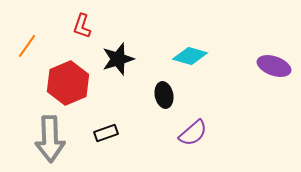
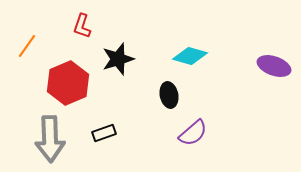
black ellipse: moved 5 px right
black rectangle: moved 2 px left
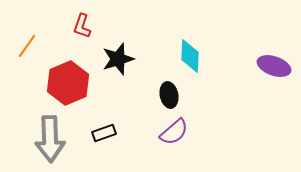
cyan diamond: rotated 76 degrees clockwise
purple semicircle: moved 19 px left, 1 px up
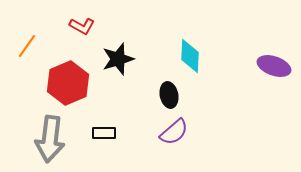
red L-shape: rotated 80 degrees counterclockwise
black rectangle: rotated 20 degrees clockwise
gray arrow: rotated 9 degrees clockwise
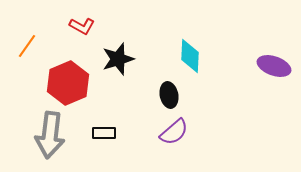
gray arrow: moved 4 px up
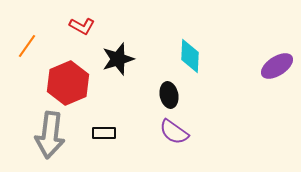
purple ellipse: moved 3 px right; rotated 52 degrees counterclockwise
purple semicircle: rotated 76 degrees clockwise
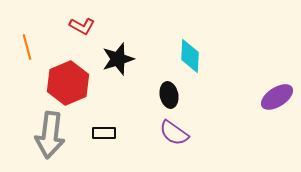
orange line: moved 1 px down; rotated 50 degrees counterclockwise
purple ellipse: moved 31 px down
purple semicircle: moved 1 px down
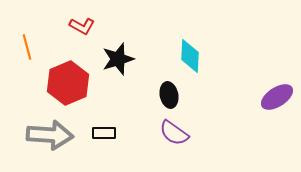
gray arrow: rotated 93 degrees counterclockwise
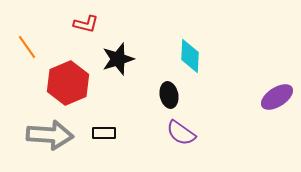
red L-shape: moved 4 px right, 2 px up; rotated 15 degrees counterclockwise
orange line: rotated 20 degrees counterclockwise
purple semicircle: moved 7 px right
